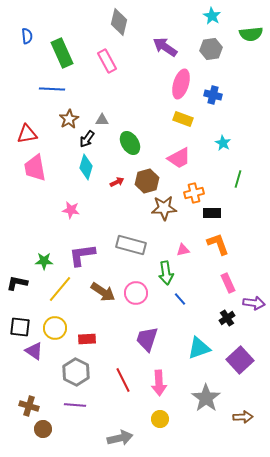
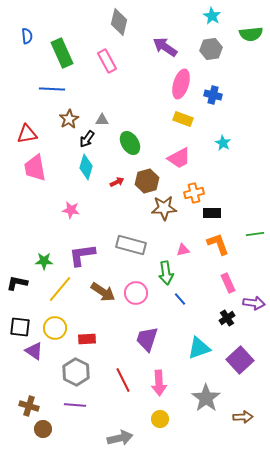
green line at (238, 179): moved 17 px right, 55 px down; rotated 66 degrees clockwise
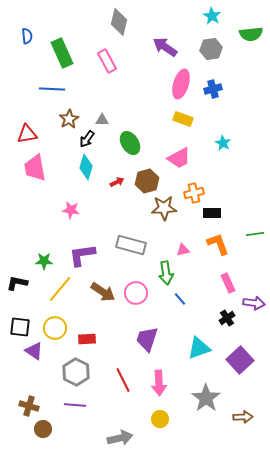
blue cross at (213, 95): moved 6 px up; rotated 30 degrees counterclockwise
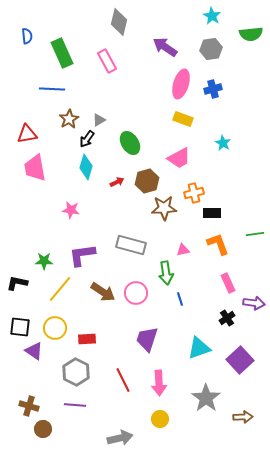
gray triangle at (102, 120): moved 3 px left; rotated 32 degrees counterclockwise
blue line at (180, 299): rotated 24 degrees clockwise
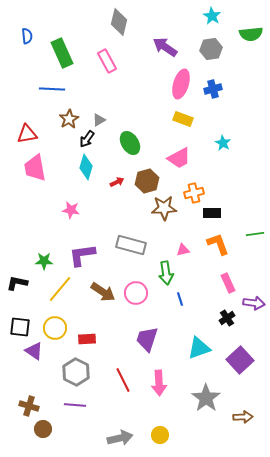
yellow circle at (160, 419): moved 16 px down
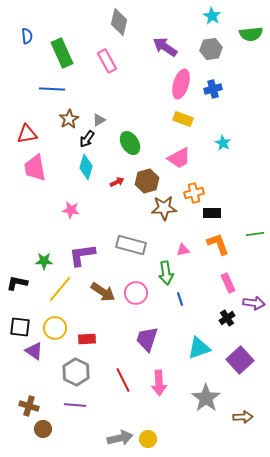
yellow circle at (160, 435): moved 12 px left, 4 px down
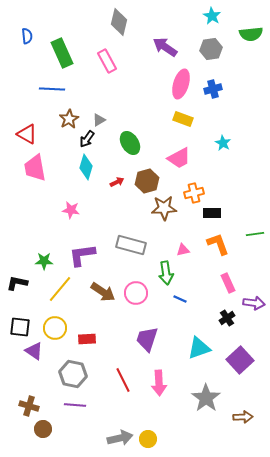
red triangle at (27, 134): rotated 40 degrees clockwise
blue line at (180, 299): rotated 48 degrees counterclockwise
gray hexagon at (76, 372): moved 3 px left, 2 px down; rotated 16 degrees counterclockwise
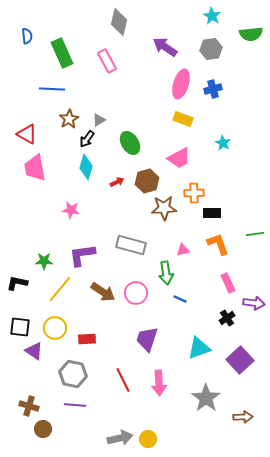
orange cross at (194, 193): rotated 12 degrees clockwise
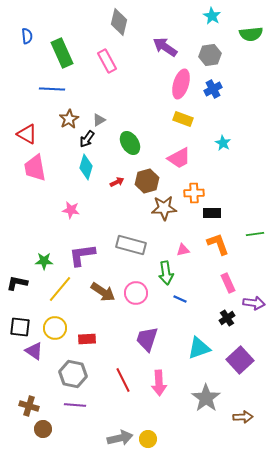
gray hexagon at (211, 49): moved 1 px left, 6 px down
blue cross at (213, 89): rotated 12 degrees counterclockwise
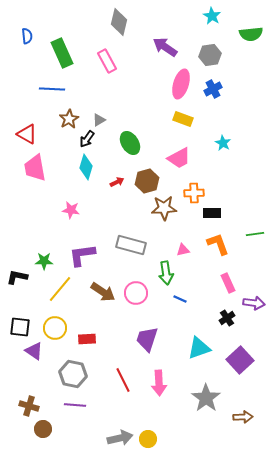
black L-shape at (17, 283): moved 6 px up
